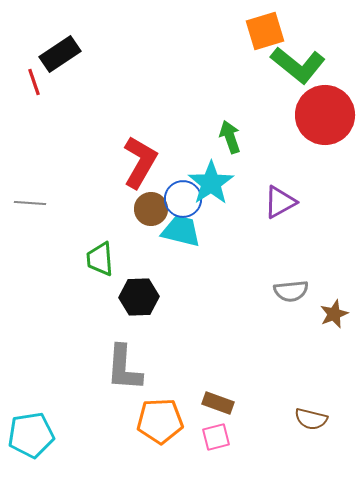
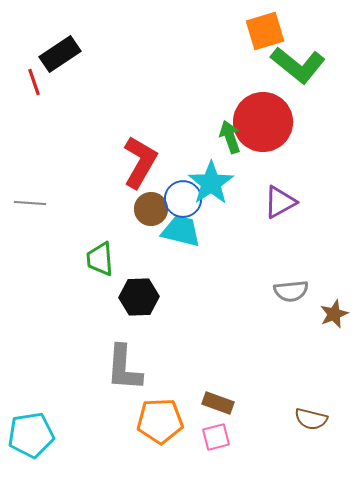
red circle: moved 62 px left, 7 px down
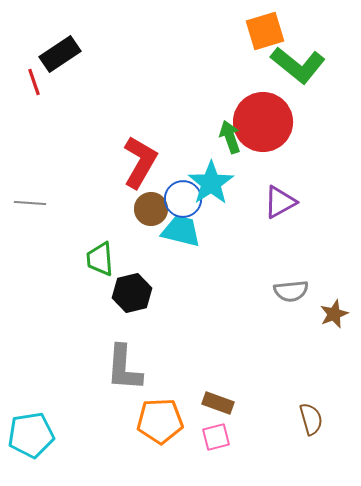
black hexagon: moved 7 px left, 4 px up; rotated 12 degrees counterclockwise
brown semicircle: rotated 120 degrees counterclockwise
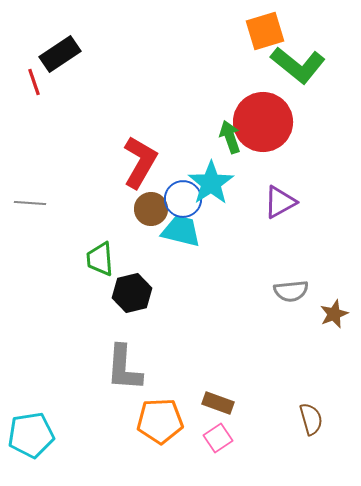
pink square: moved 2 px right, 1 px down; rotated 20 degrees counterclockwise
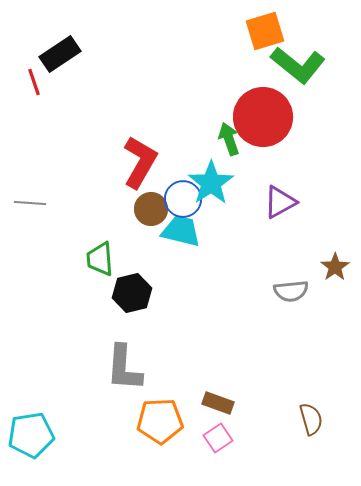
red circle: moved 5 px up
green arrow: moved 1 px left, 2 px down
brown star: moved 1 px right, 47 px up; rotated 12 degrees counterclockwise
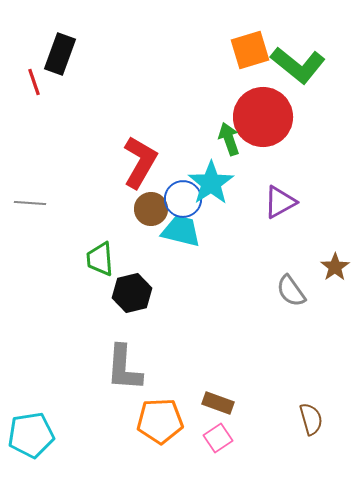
orange square: moved 15 px left, 19 px down
black rectangle: rotated 36 degrees counterclockwise
gray semicircle: rotated 60 degrees clockwise
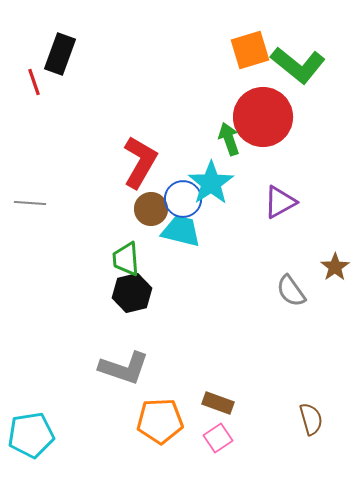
green trapezoid: moved 26 px right
gray L-shape: rotated 75 degrees counterclockwise
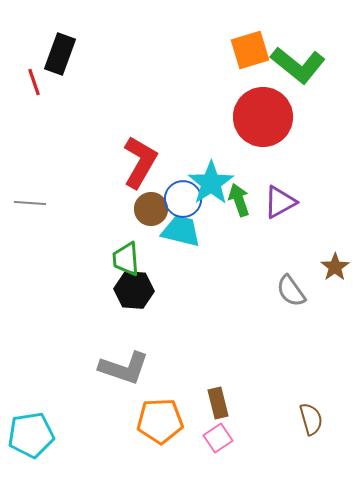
green arrow: moved 10 px right, 61 px down
black hexagon: moved 2 px right, 3 px up; rotated 18 degrees clockwise
brown rectangle: rotated 56 degrees clockwise
